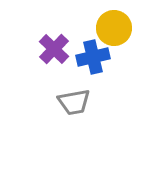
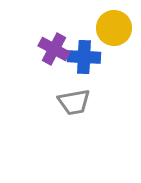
purple cross: rotated 16 degrees counterclockwise
blue cross: moved 9 px left; rotated 16 degrees clockwise
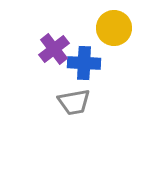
purple cross: rotated 24 degrees clockwise
blue cross: moved 6 px down
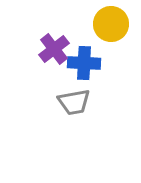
yellow circle: moved 3 px left, 4 px up
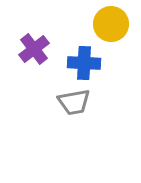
purple cross: moved 20 px left
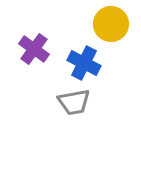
purple cross: rotated 16 degrees counterclockwise
blue cross: rotated 24 degrees clockwise
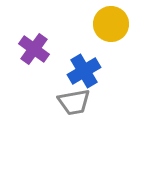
blue cross: moved 8 px down; rotated 32 degrees clockwise
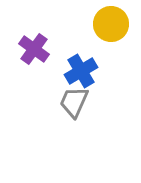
blue cross: moved 3 px left
gray trapezoid: rotated 124 degrees clockwise
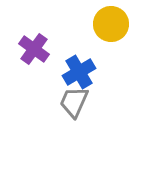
blue cross: moved 2 px left, 1 px down
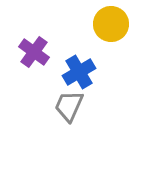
purple cross: moved 3 px down
gray trapezoid: moved 5 px left, 4 px down
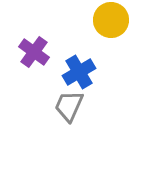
yellow circle: moved 4 px up
